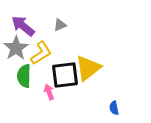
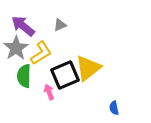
black square: rotated 16 degrees counterclockwise
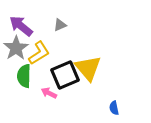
purple arrow: moved 2 px left
yellow L-shape: moved 2 px left
yellow triangle: rotated 32 degrees counterclockwise
pink arrow: moved 1 px down; rotated 42 degrees counterclockwise
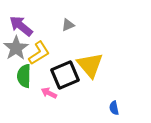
gray triangle: moved 8 px right
yellow triangle: moved 2 px right, 3 px up
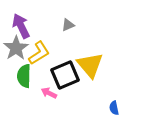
purple arrow: rotated 25 degrees clockwise
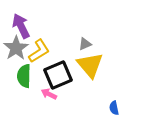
gray triangle: moved 17 px right, 19 px down
yellow L-shape: moved 2 px up
black square: moved 7 px left
pink arrow: moved 1 px down
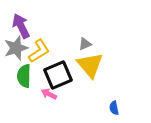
gray star: rotated 15 degrees clockwise
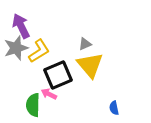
green semicircle: moved 9 px right, 29 px down
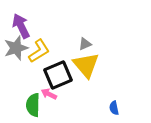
yellow triangle: moved 4 px left
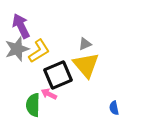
gray star: moved 1 px right, 1 px down
